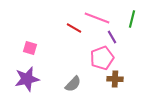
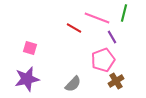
green line: moved 8 px left, 6 px up
pink pentagon: moved 1 px right, 2 px down
brown cross: moved 1 px right, 2 px down; rotated 35 degrees counterclockwise
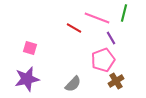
purple line: moved 1 px left, 1 px down
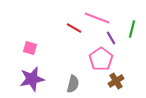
green line: moved 8 px right, 16 px down
pink pentagon: moved 2 px left, 1 px up; rotated 15 degrees counterclockwise
purple star: moved 5 px right
gray semicircle: rotated 30 degrees counterclockwise
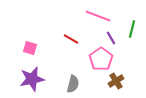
pink line: moved 1 px right, 2 px up
red line: moved 3 px left, 11 px down
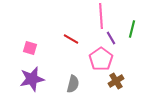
pink line: moved 3 px right; rotated 65 degrees clockwise
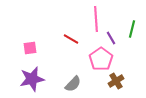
pink line: moved 5 px left, 3 px down
pink square: rotated 24 degrees counterclockwise
gray semicircle: rotated 30 degrees clockwise
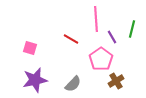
purple line: moved 1 px right, 1 px up
pink square: rotated 24 degrees clockwise
purple star: moved 3 px right, 1 px down
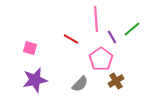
green line: rotated 36 degrees clockwise
gray semicircle: moved 7 px right
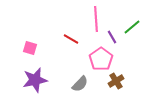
green line: moved 2 px up
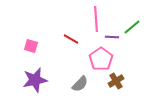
purple line: rotated 56 degrees counterclockwise
pink square: moved 1 px right, 2 px up
